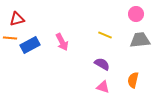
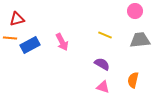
pink circle: moved 1 px left, 3 px up
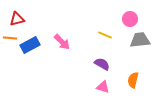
pink circle: moved 5 px left, 8 px down
pink arrow: rotated 18 degrees counterclockwise
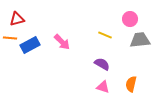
orange semicircle: moved 2 px left, 4 px down
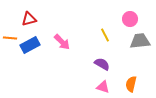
red triangle: moved 12 px right
yellow line: rotated 40 degrees clockwise
gray trapezoid: moved 1 px down
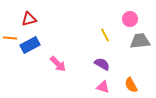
pink arrow: moved 4 px left, 22 px down
orange semicircle: moved 1 px down; rotated 42 degrees counterclockwise
